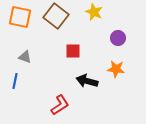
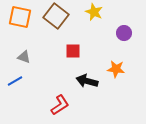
purple circle: moved 6 px right, 5 px up
gray triangle: moved 1 px left
blue line: rotated 49 degrees clockwise
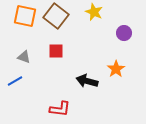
orange square: moved 5 px right, 1 px up
red square: moved 17 px left
orange star: rotated 30 degrees clockwise
red L-shape: moved 4 px down; rotated 40 degrees clockwise
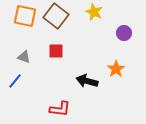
blue line: rotated 21 degrees counterclockwise
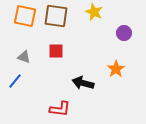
brown square: rotated 30 degrees counterclockwise
black arrow: moved 4 px left, 2 px down
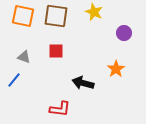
orange square: moved 2 px left
blue line: moved 1 px left, 1 px up
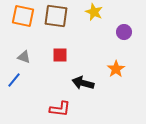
purple circle: moved 1 px up
red square: moved 4 px right, 4 px down
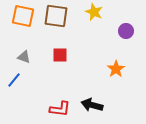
purple circle: moved 2 px right, 1 px up
black arrow: moved 9 px right, 22 px down
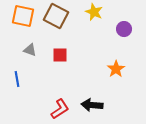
brown square: rotated 20 degrees clockwise
purple circle: moved 2 px left, 2 px up
gray triangle: moved 6 px right, 7 px up
blue line: moved 3 px right, 1 px up; rotated 49 degrees counterclockwise
black arrow: rotated 10 degrees counterclockwise
red L-shape: rotated 40 degrees counterclockwise
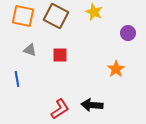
purple circle: moved 4 px right, 4 px down
